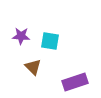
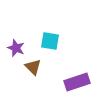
purple star: moved 5 px left, 12 px down; rotated 18 degrees clockwise
purple rectangle: moved 2 px right
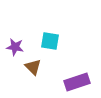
purple star: moved 1 px left, 1 px up; rotated 12 degrees counterclockwise
